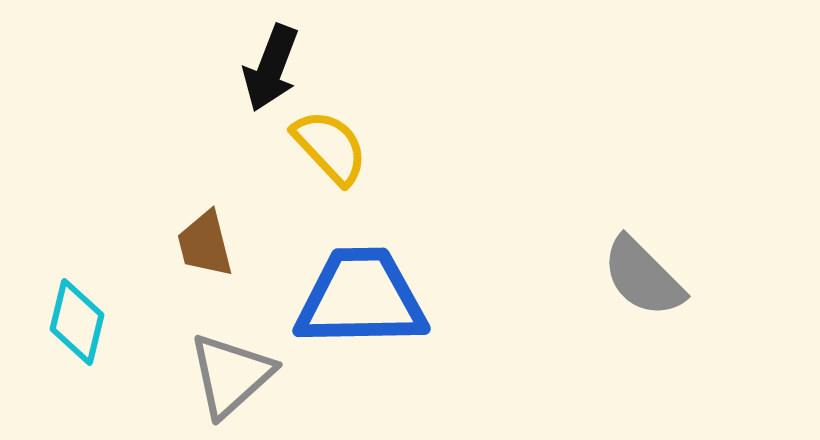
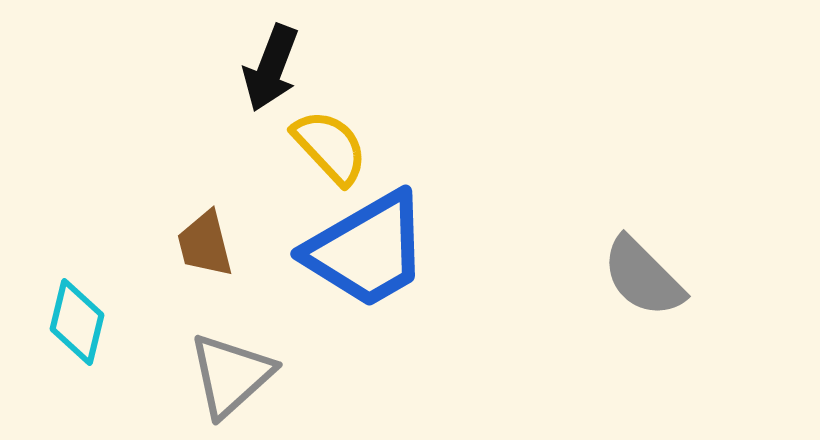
blue trapezoid: moved 6 px right, 48 px up; rotated 151 degrees clockwise
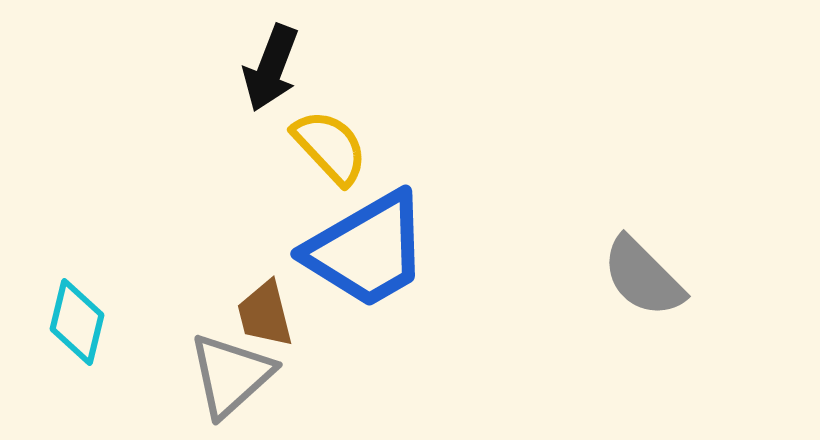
brown trapezoid: moved 60 px right, 70 px down
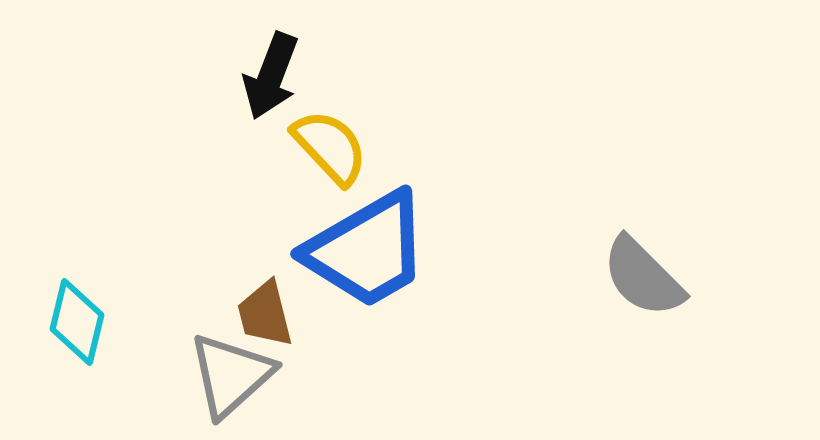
black arrow: moved 8 px down
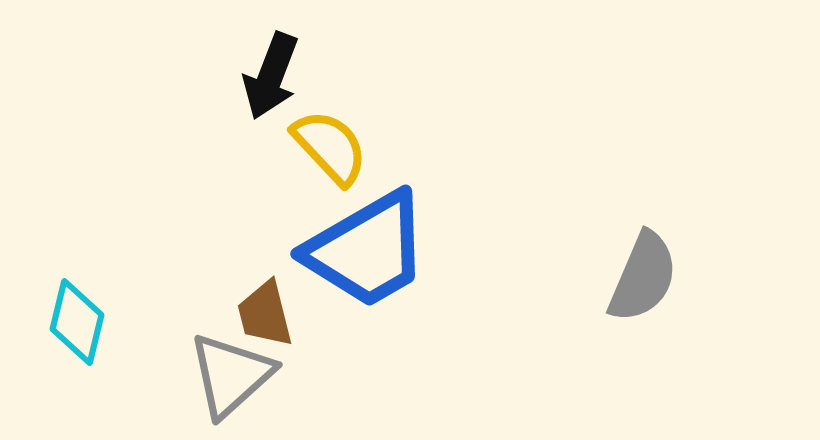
gray semicircle: rotated 112 degrees counterclockwise
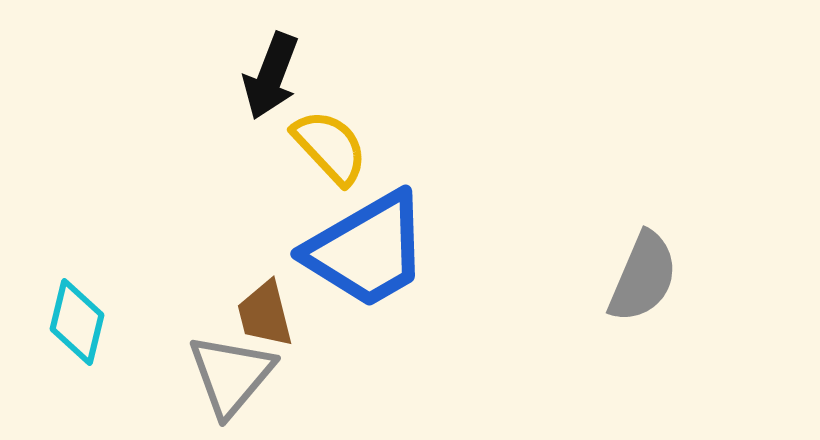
gray triangle: rotated 8 degrees counterclockwise
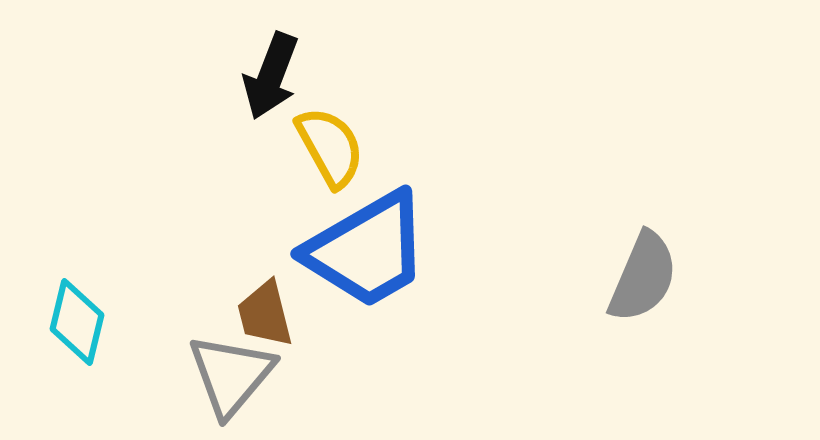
yellow semicircle: rotated 14 degrees clockwise
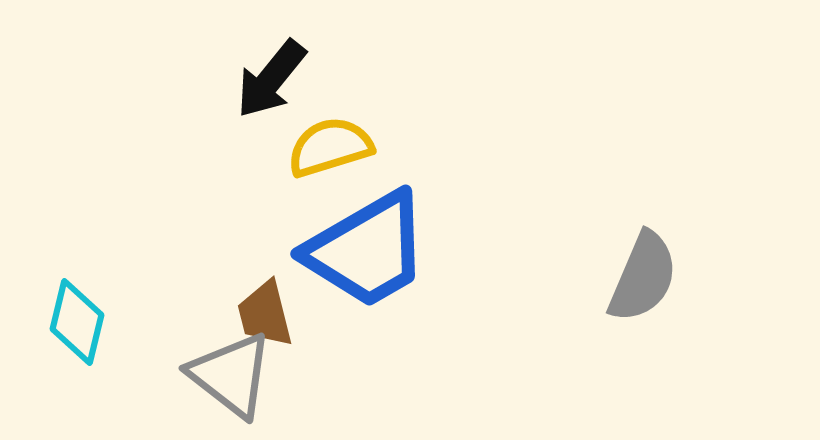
black arrow: moved 3 px down; rotated 18 degrees clockwise
yellow semicircle: rotated 78 degrees counterclockwise
gray triangle: rotated 32 degrees counterclockwise
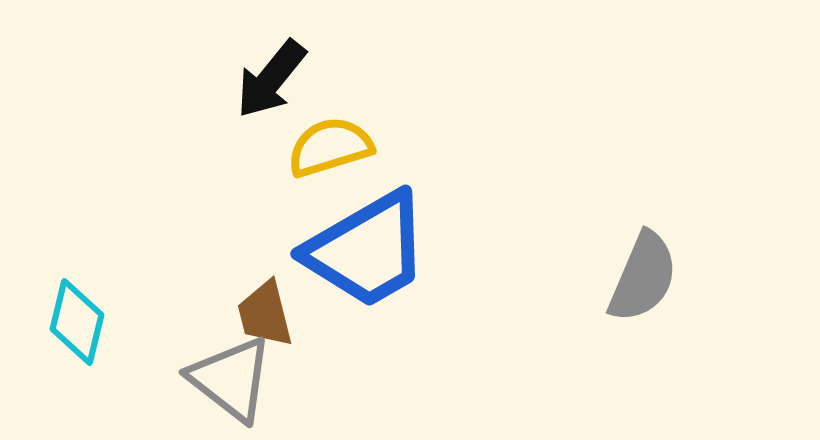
gray triangle: moved 4 px down
